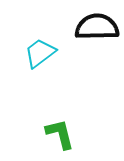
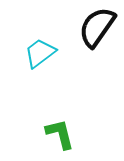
black semicircle: rotated 54 degrees counterclockwise
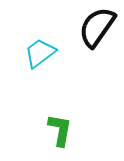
green L-shape: moved 4 px up; rotated 24 degrees clockwise
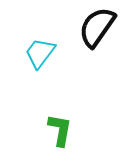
cyan trapezoid: rotated 16 degrees counterclockwise
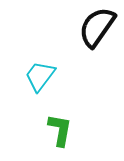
cyan trapezoid: moved 23 px down
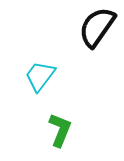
green L-shape: rotated 12 degrees clockwise
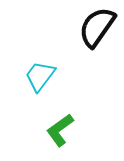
green L-shape: rotated 148 degrees counterclockwise
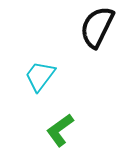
black semicircle: rotated 9 degrees counterclockwise
